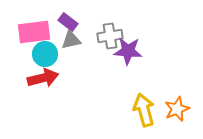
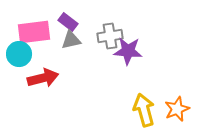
cyan circle: moved 26 px left
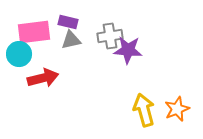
purple rectangle: rotated 24 degrees counterclockwise
purple star: moved 1 px up
